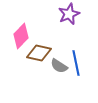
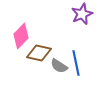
purple star: moved 13 px right
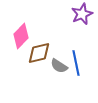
brown diamond: rotated 25 degrees counterclockwise
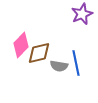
pink diamond: moved 9 px down
gray semicircle: rotated 24 degrees counterclockwise
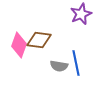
purple star: moved 1 px left
pink diamond: moved 2 px left; rotated 25 degrees counterclockwise
brown diamond: moved 13 px up; rotated 20 degrees clockwise
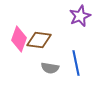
purple star: moved 1 px left, 2 px down
pink diamond: moved 6 px up
gray semicircle: moved 9 px left, 2 px down
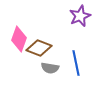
brown diamond: moved 8 px down; rotated 15 degrees clockwise
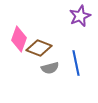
gray semicircle: rotated 24 degrees counterclockwise
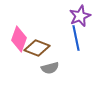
brown diamond: moved 2 px left
blue line: moved 25 px up
